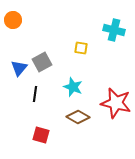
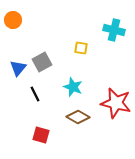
blue triangle: moved 1 px left
black line: rotated 35 degrees counterclockwise
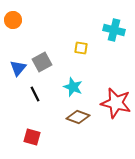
brown diamond: rotated 10 degrees counterclockwise
red square: moved 9 px left, 2 px down
